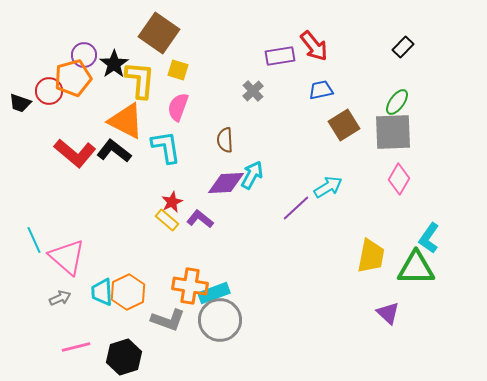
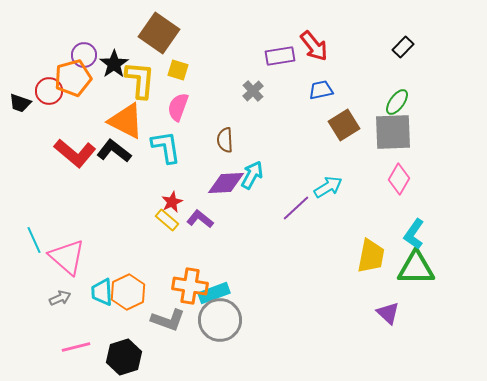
cyan L-shape at (429, 238): moved 15 px left, 4 px up
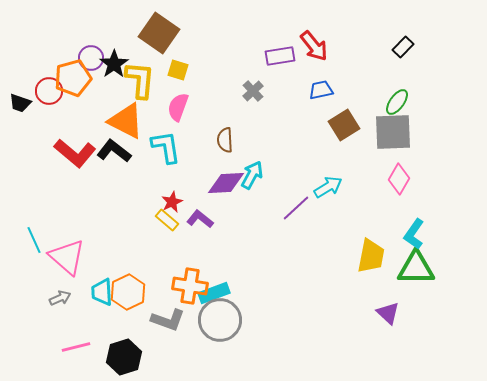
purple circle at (84, 55): moved 7 px right, 3 px down
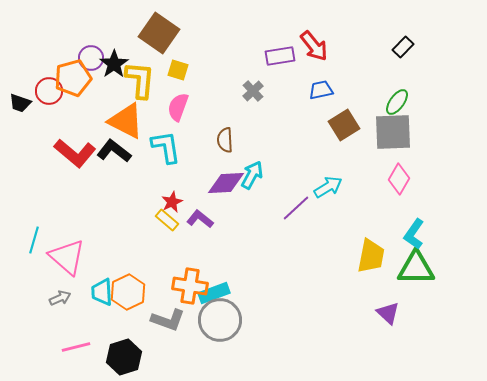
cyan line at (34, 240): rotated 40 degrees clockwise
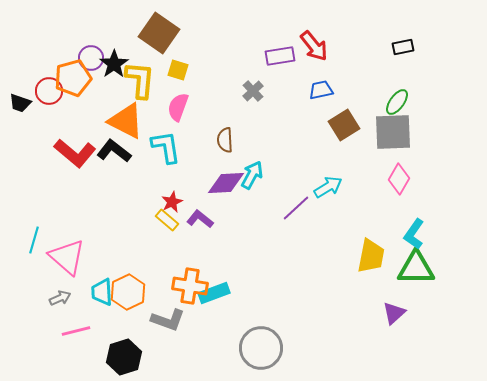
black rectangle at (403, 47): rotated 35 degrees clockwise
purple triangle at (388, 313): moved 6 px right; rotated 35 degrees clockwise
gray circle at (220, 320): moved 41 px right, 28 px down
pink line at (76, 347): moved 16 px up
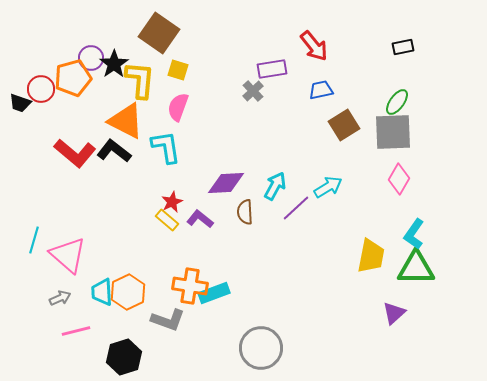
purple rectangle at (280, 56): moved 8 px left, 13 px down
red circle at (49, 91): moved 8 px left, 2 px up
brown semicircle at (225, 140): moved 20 px right, 72 px down
cyan arrow at (252, 175): moved 23 px right, 11 px down
pink triangle at (67, 257): moved 1 px right, 2 px up
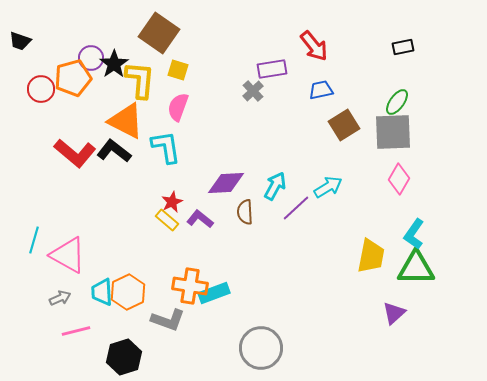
black trapezoid at (20, 103): moved 62 px up
pink triangle at (68, 255): rotated 12 degrees counterclockwise
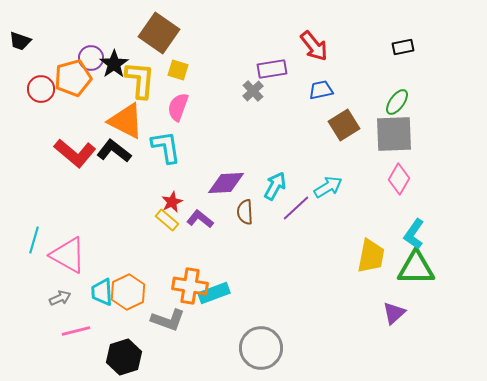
gray square at (393, 132): moved 1 px right, 2 px down
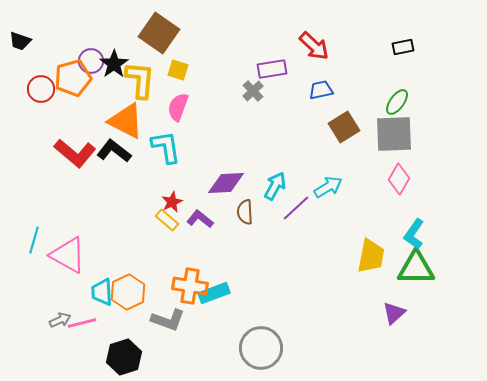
red arrow at (314, 46): rotated 8 degrees counterclockwise
purple circle at (91, 58): moved 3 px down
brown square at (344, 125): moved 2 px down
gray arrow at (60, 298): moved 22 px down
pink line at (76, 331): moved 6 px right, 8 px up
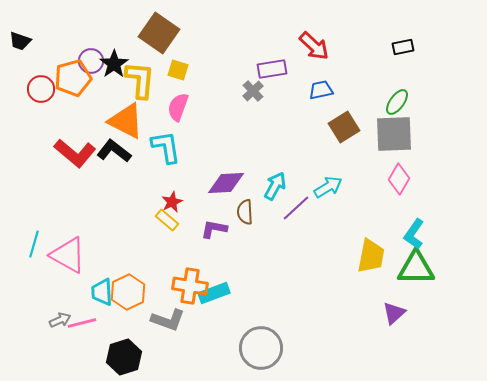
purple L-shape at (200, 219): moved 14 px right, 10 px down; rotated 28 degrees counterclockwise
cyan line at (34, 240): moved 4 px down
